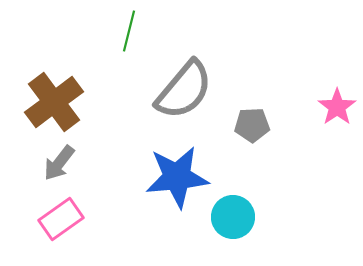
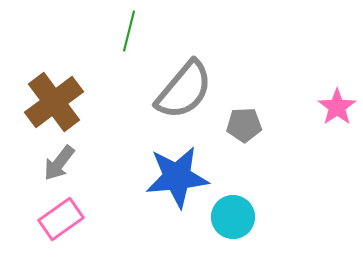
gray pentagon: moved 8 px left
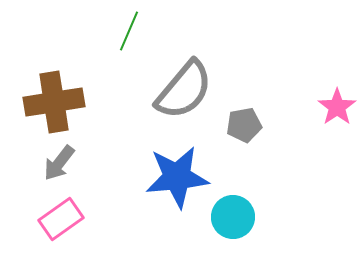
green line: rotated 9 degrees clockwise
brown cross: rotated 28 degrees clockwise
gray pentagon: rotated 8 degrees counterclockwise
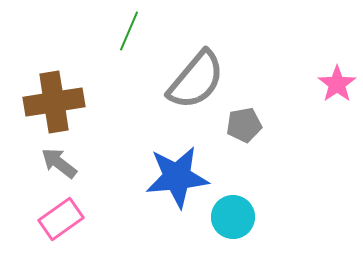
gray semicircle: moved 12 px right, 10 px up
pink star: moved 23 px up
gray arrow: rotated 90 degrees clockwise
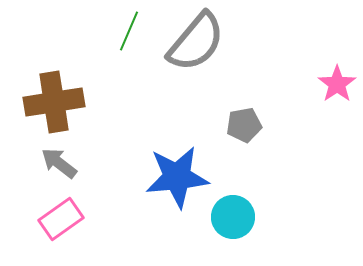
gray semicircle: moved 38 px up
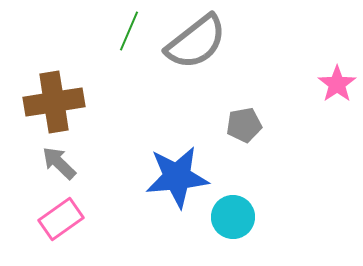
gray semicircle: rotated 12 degrees clockwise
gray arrow: rotated 6 degrees clockwise
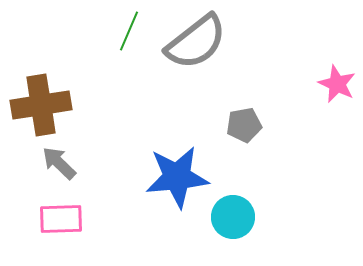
pink star: rotated 12 degrees counterclockwise
brown cross: moved 13 px left, 3 px down
pink rectangle: rotated 33 degrees clockwise
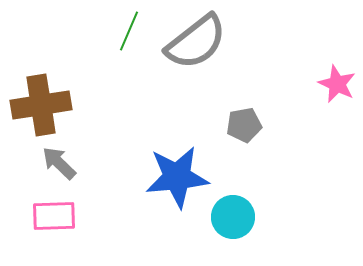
pink rectangle: moved 7 px left, 3 px up
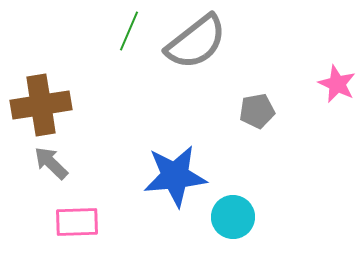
gray pentagon: moved 13 px right, 14 px up
gray arrow: moved 8 px left
blue star: moved 2 px left, 1 px up
pink rectangle: moved 23 px right, 6 px down
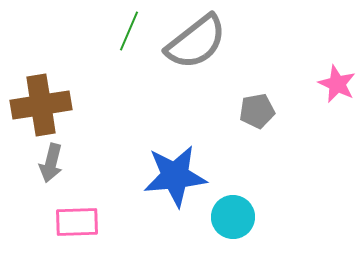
gray arrow: rotated 120 degrees counterclockwise
